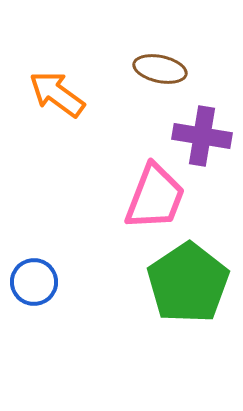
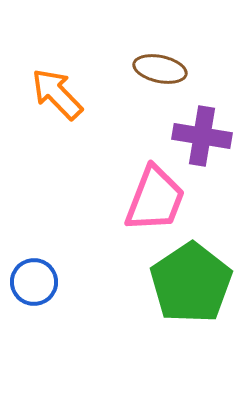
orange arrow: rotated 10 degrees clockwise
pink trapezoid: moved 2 px down
green pentagon: moved 3 px right
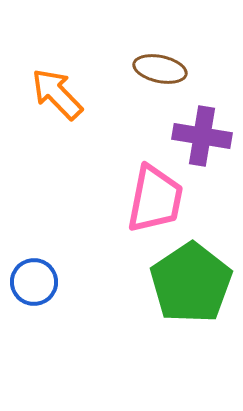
pink trapezoid: rotated 10 degrees counterclockwise
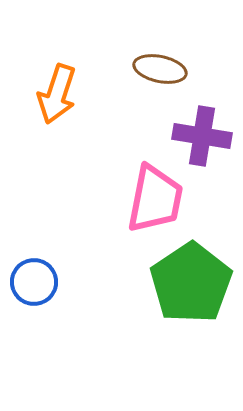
orange arrow: rotated 118 degrees counterclockwise
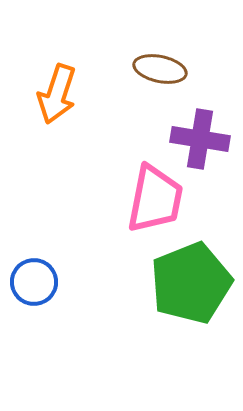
purple cross: moved 2 px left, 3 px down
green pentagon: rotated 12 degrees clockwise
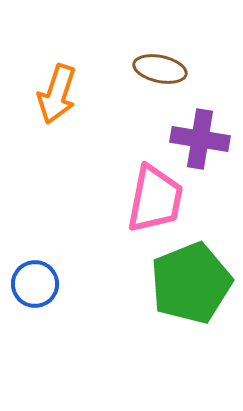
blue circle: moved 1 px right, 2 px down
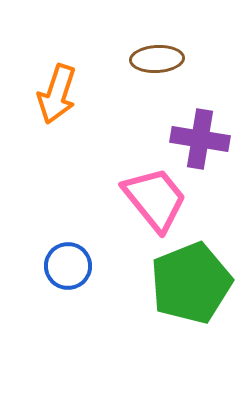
brown ellipse: moved 3 px left, 10 px up; rotated 15 degrees counterclockwise
pink trapezoid: rotated 50 degrees counterclockwise
blue circle: moved 33 px right, 18 px up
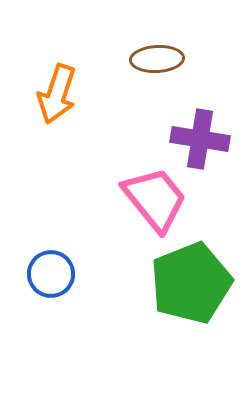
blue circle: moved 17 px left, 8 px down
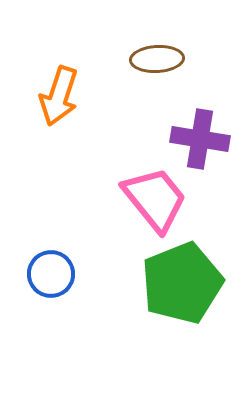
orange arrow: moved 2 px right, 2 px down
green pentagon: moved 9 px left
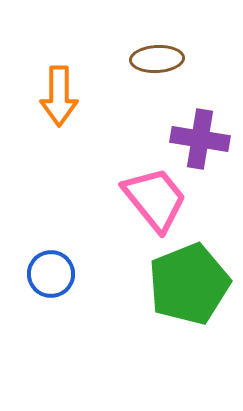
orange arrow: rotated 18 degrees counterclockwise
green pentagon: moved 7 px right, 1 px down
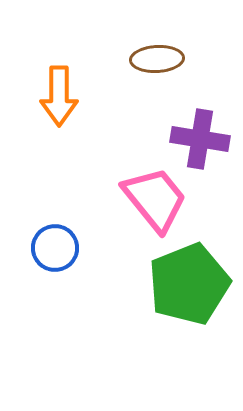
blue circle: moved 4 px right, 26 px up
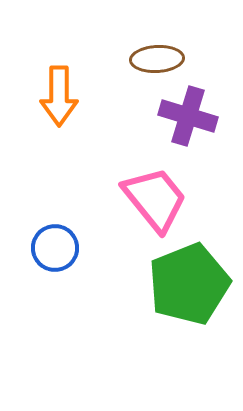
purple cross: moved 12 px left, 23 px up; rotated 8 degrees clockwise
